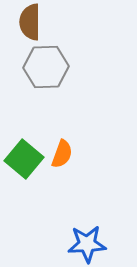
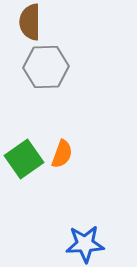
green square: rotated 15 degrees clockwise
blue star: moved 2 px left
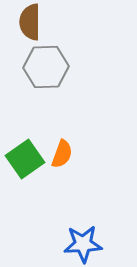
green square: moved 1 px right
blue star: moved 2 px left
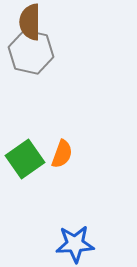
gray hexagon: moved 15 px left, 15 px up; rotated 15 degrees clockwise
blue star: moved 8 px left
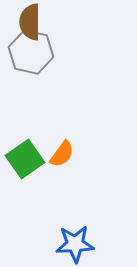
orange semicircle: rotated 16 degrees clockwise
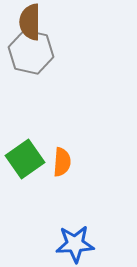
orange semicircle: moved 8 px down; rotated 32 degrees counterclockwise
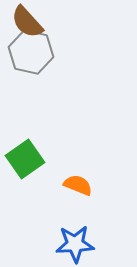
brown semicircle: moved 3 px left; rotated 42 degrees counterclockwise
orange semicircle: moved 16 px right, 23 px down; rotated 72 degrees counterclockwise
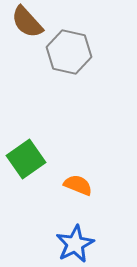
gray hexagon: moved 38 px right
green square: moved 1 px right
blue star: rotated 24 degrees counterclockwise
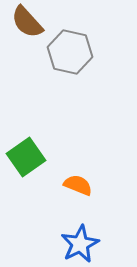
gray hexagon: moved 1 px right
green square: moved 2 px up
blue star: moved 5 px right
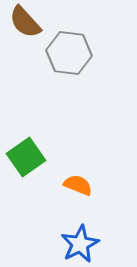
brown semicircle: moved 2 px left
gray hexagon: moved 1 px left, 1 px down; rotated 6 degrees counterclockwise
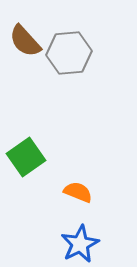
brown semicircle: moved 19 px down
gray hexagon: rotated 12 degrees counterclockwise
orange semicircle: moved 7 px down
